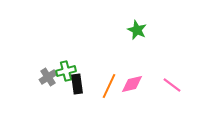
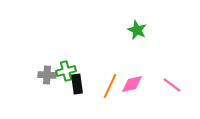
gray cross: moved 1 px left, 2 px up; rotated 36 degrees clockwise
orange line: moved 1 px right
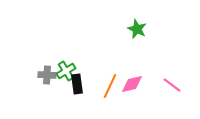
green star: moved 1 px up
green cross: rotated 18 degrees counterclockwise
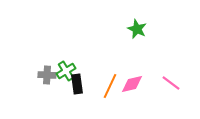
pink line: moved 1 px left, 2 px up
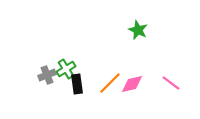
green star: moved 1 px right, 1 px down
green cross: moved 2 px up
gray cross: rotated 24 degrees counterclockwise
orange line: moved 3 px up; rotated 20 degrees clockwise
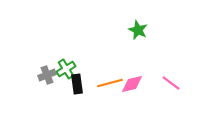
orange line: rotated 30 degrees clockwise
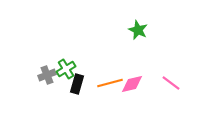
black rectangle: rotated 24 degrees clockwise
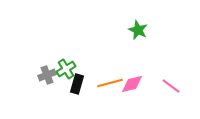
pink line: moved 3 px down
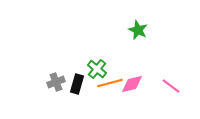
green cross: moved 31 px right; rotated 18 degrees counterclockwise
gray cross: moved 9 px right, 7 px down
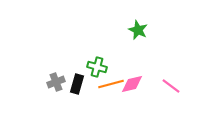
green cross: moved 2 px up; rotated 24 degrees counterclockwise
orange line: moved 1 px right, 1 px down
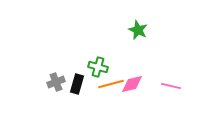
green cross: moved 1 px right
pink line: rotated 24 degrees counterclockwise
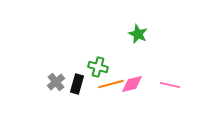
green star: moved 4 px down
gray cross: rotated 18 degrees counterclockwise
pink line: moved 1 px left, 1 px up
